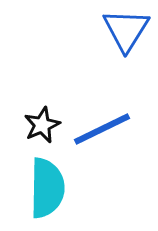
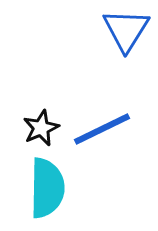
black star: moved 1 px left, 3 px down
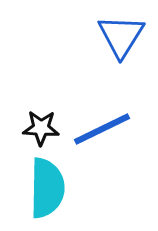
blue triangle: moved 5 px left, 6 px down
black star: rotated 27 degrees clockwise
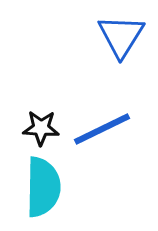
cyan semicircle: moved 4 px left, 1 px up
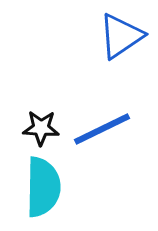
blue triangle: rotated 24 degrees clockwise
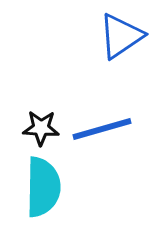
blue line: rotated 10 degrees clockwise
